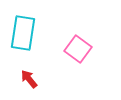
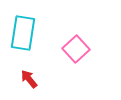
pink square: moved 2 px left; rotated 12 degrees clockwise
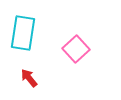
red arrow: moved 1 px up
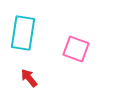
pink square: rotated 28 degrees counterclockwise
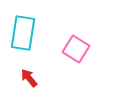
pink square: rotated 12 degrees clockwise
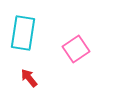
pink square: rotated 24 degrees clockwise
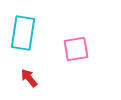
pink square: rotated 24 degrees clockwise
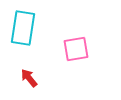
cyan rectangle: moved 5 px up
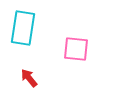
pink square: rotated 16 degrees clockwise
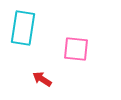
red arrow: moved 13 px right, 1 px down; rotated 18 degrees counterclockwise
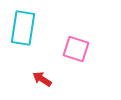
pink square: rotated 12 degrees clockwise
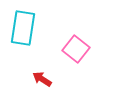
pink square: rotated 20 degrees clockwise
